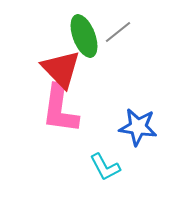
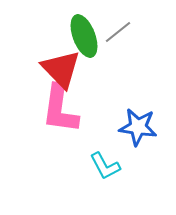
cyan L-shape: moved 1 px up
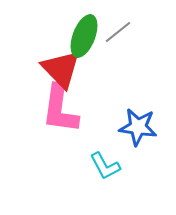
green ellipse: rotated 42 degrees clockwise
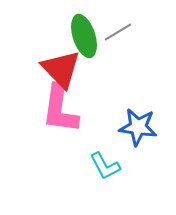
gray line: rotated 8 degrees clockwise
green ellipse: rotated 39 degrees counterclockwise
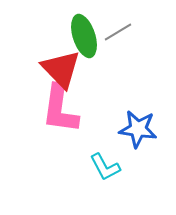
blue star: moved 2 px down
cyan L-shape: moved 1 px down
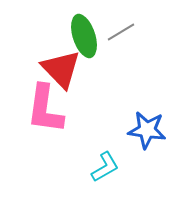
gray line: moved 3 px right
pink L-shape: moved 15 px left
blue star: moved 9 px right, 1 px down
cyan L-shape: rotated 92 degrees counterclockwise
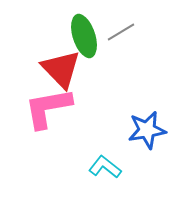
pink L-shape: moved 3 px right, 1 px up; rotated 72 degrees clockwise
blue star: rotated 18 degrees counterclockwise
cyan L-shape: rotated 112 degrees counterclockwise
